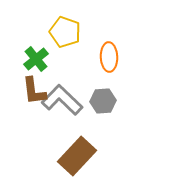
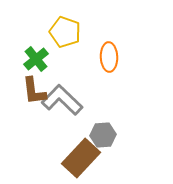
gray hexagon: moved 34 px down
brown rectangle: moved 4 px right, 2 px down
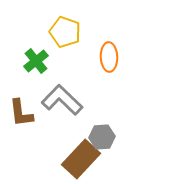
green cross: moved 2 px down
brown L-shape: moved 13 px left, 22 px down
gray hexagon: moved 1 px left, 2 px down
brown rectangle: moved 1 px down
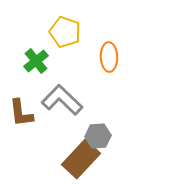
gray hexagon: moved 4 px left, 1 px up
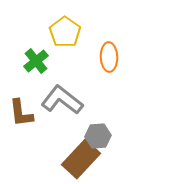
yellow pentagon: rotated 16 degrees clockwise
gray L-shape: rotated 6 degrees counterclockwise
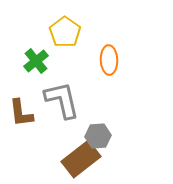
orange ellipse: moved 3 px down
gray L-shape: rotated 39 degrees clockwise
brown rectangle: rotated 9 degrees clockwise
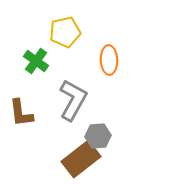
yellow pentagon: rotated 24 degrees clockwise
green cross: rotated 15 degrees counterclockwise
gray L-shape: moved 11 px right; rotated 42 degrees clockwise
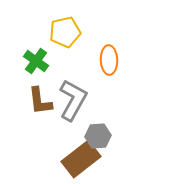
brown L-shape: moved 19 px right, 12 px up
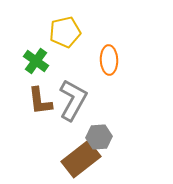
gray hexagon: moved 1 px right, 1 px down
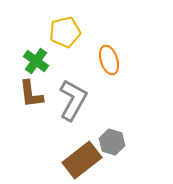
orange ellipse: rotated 16 degrees counterclockwise
brown L-shape: moved 9 px left, 7 px up
gray hexagon: moved 13 px right, 5 px down; rotated 20 degrees clockwise
brown rectangle: moved 1 px right, 1 px down
